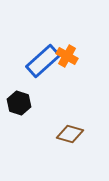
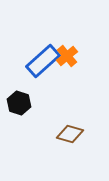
orange cross: rotated 20 degrees clockwise
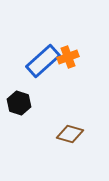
orange cross: moved 1 px right, 1 px down; rotated 20 degrees clockwise
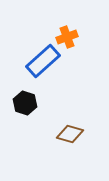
orange cross: moved 1 px left, 20 px up
black hexagon: moved 6 px right
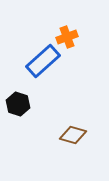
black hexagon: moved 7 px left, 1 px down
brown diamond: moved 3 px right, 1 px down
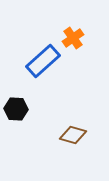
orange cross: moved 6 px right, 1 px down; rotated 15 degrees counterclockwise
black hexagon: moved 2 px left, 5 px down; rotated 15 degrees counterclockwise
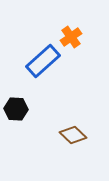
orange cross: moved 2 px left, 1 px up
brown diamond: rotated 28 degrees clockwise
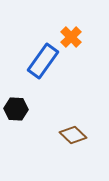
orange cross: rotated 10 degrees counterclockwise
blue rectangle: rotated 12 degrees counterclockwise
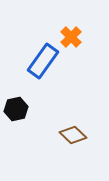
black hexagon: rotated 15 degrees counterclockwise
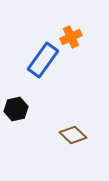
orange cross: rotated 20 degrees clockwise
blue rectangle: moved 1 px up
